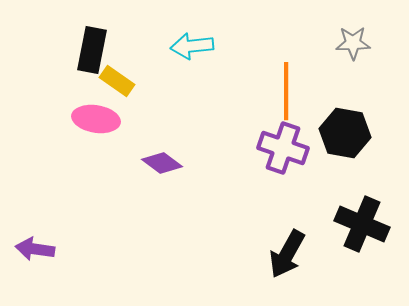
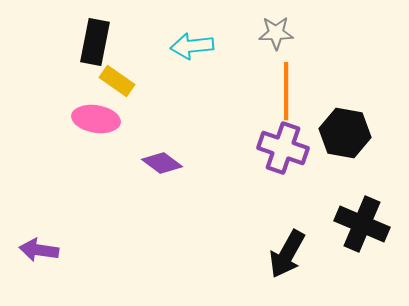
gray star: moved 77 px left, 10 px up
black rectangle: moved 3 px right, 8 px up
purple arrow: moved 4 px right, 1 px down
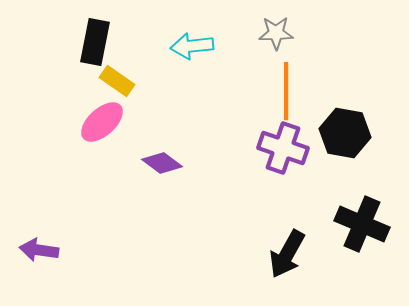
pink ellipse: moved 6 px right, 3 px down; rotated 51 degrees counterclockwise
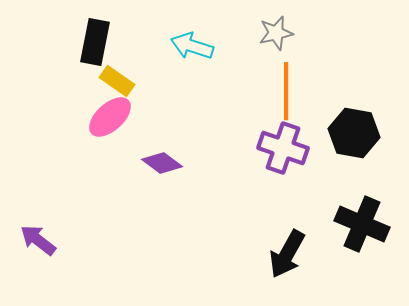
gray star: rotated 12 degrees counterclockwise
cyan arrow: rotated 24 degrees clockwise
pink ellipse: moved 8 px right, 5 px up
black hexagon: moved 9 px right
purple arrow: moved 1 px left, 10 px up; rotated 30 degrees clockwise
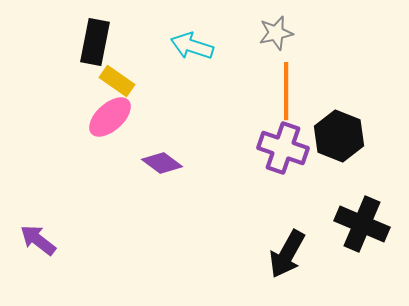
black hexagon: moved 15 px left, 3 px down; rotated 12 degrees clockwise
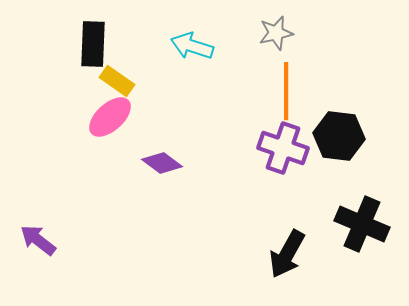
black rectangle: moved 2 px left, 2 px down; rotated 9 degrees counterclockwise
black hexagon: rotated 15 degrees counterclockwise
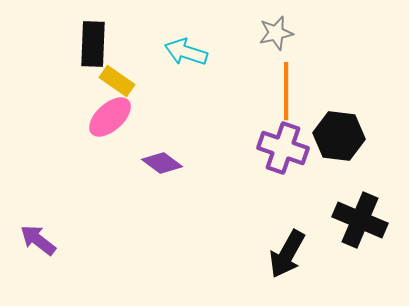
cyan arrow: moved 6 px left, 6 px down
black cross: moved 2 px left, 4 px up
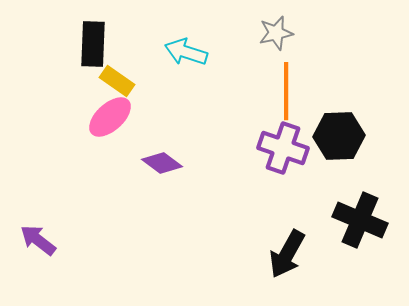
black hexagon: rotated 9 degrees counterclockwise
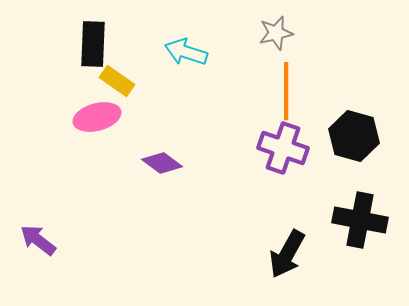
pink ellipse: moved 13 px left; rotated 27 degrees clockwise
black hexagon: moved 15 px right; rotated 18 degrees clockwise
black cross: rotated 12 degrees counterclockwise
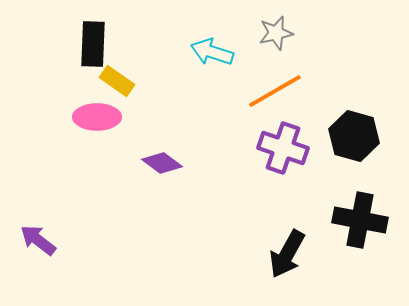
cyan arrow: moved 26 px right
orange line: moved 11 px left; rotated 60 degrees clockwise
pink ellipse: rotated 15 degrees clockwise
